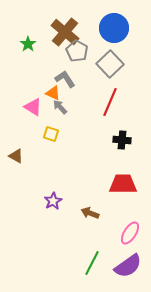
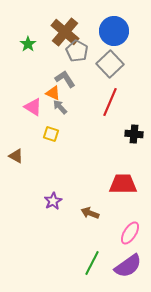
blue circle: moved 3 px down
black cross: moved 12 px right, 6 px up
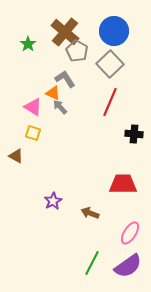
yellow square: moved 18 px left, 1 px up
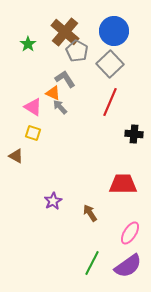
brown arrow: rotated 36 degrees clockwise
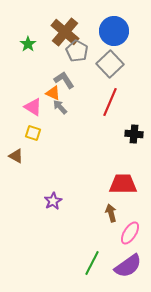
gray L-shape: moved 1 px left, 1 px down
brown arrow: moved 21 px right; rotated 18 degrees clockwise
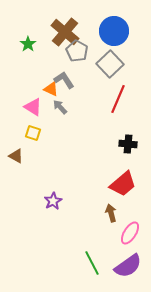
orange triangle: moved 2 px left, 4 px up
red line: moved 8 px right, 3 px up
black cross: moved 6 px left, 10 px down
red trapezoid: rotated 140 degrees clockwise
green line: rotated 55 degrees counterclockwise
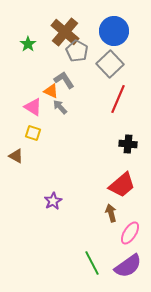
orange triangle: moved 2 px down
red trapezoid: moved 1 px left, 1 px down
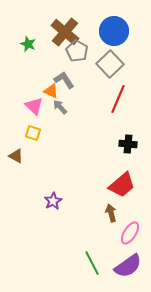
green star: rotated 14 degrees counterclockwise
pink triangle: moved 1 px right, 1 px up; rotated 12 degrees clockwise
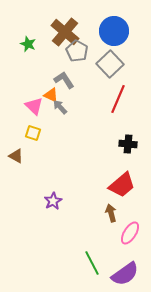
orange triangle: moved 4 px down
purple semicircle: moved 3 px left, 8 px down
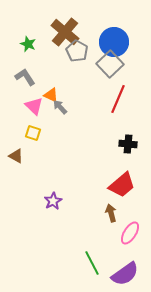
blue circle: moved 11 px down
gray L-shape: moved 39 px left, 3 px up
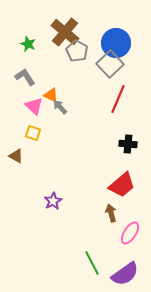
blue circle: moved 2 px right, 1 px down
